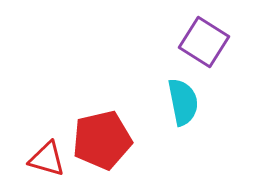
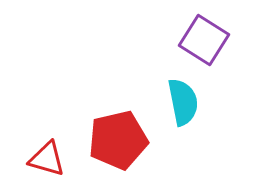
purple square: moved 2 px up
red pentagon: moved 16 px right
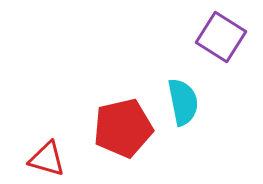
purple square: moved 17 px right, 3 px up
red pentagon: moved 5 px right, 12 px up
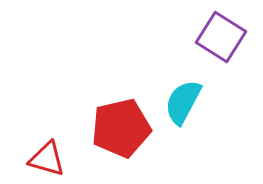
cyan semicircle: rotated 141 degrees counterclockwise
red pentagon: moved 2 px left
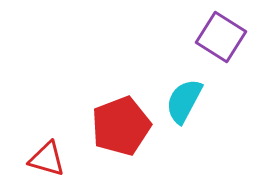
cyan semicircle: moved 1 px right, 1 px up
red pentagon: moved 2 px up; rotated 8 degrees counterclockwise
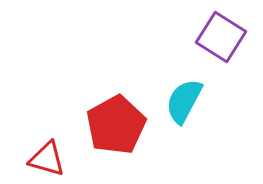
red pentagon: moved 5 px left, 1 px up; rotated 8 degrees counterclockwise
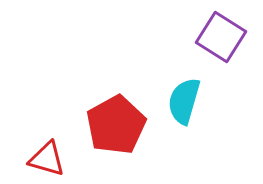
cyan semicircle: rotated 12 degrees counterclockwise
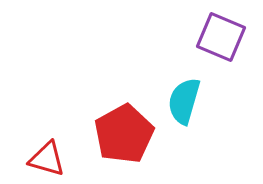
purple square: rotated 9 degrees counterclockwise
red pentagon: moved 8 px right, 9 px down
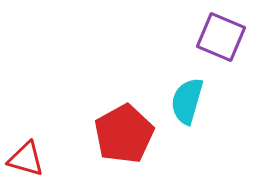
cyan semicircle: moved 3 px right
red triangle: moved 21 px left
